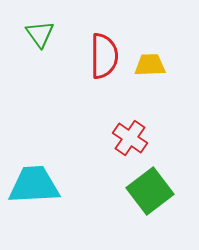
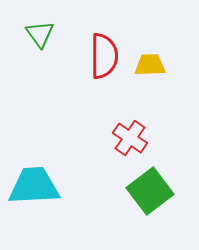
cyan trapezoid: moved 1 px down
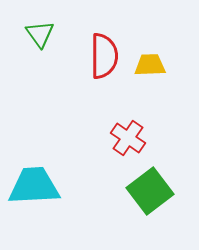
red cross: moved 2 px left
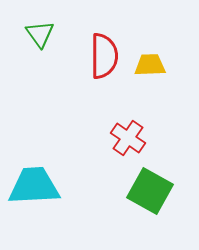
green square: rotated 24 degrees counterclockwise
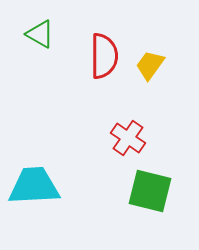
green triangle: rotated 24 degrees counterclockwise
yellow trapezoid: rotated 52 degrees counterclockwise
green square: rotated 15 degrees counterclockwise
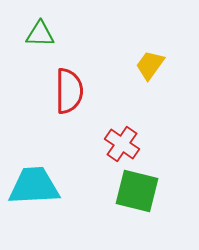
green triangle: rotated 28 degrees counterclockwise
red semicircle: moved 35 px left, 35 px down
red cross: moved 6 px left, 6 px down
green square: moved 13 px left
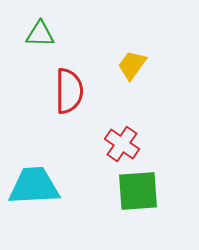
yellow trapezoid: moved 18 px left
green square: moved 1 px right; rotated 18 degrees counterclockwise
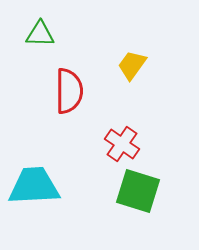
green square: rotated 21 degrees clockwise
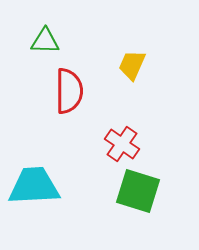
green triangle: moved 5 px right, 7 px down
yellow trapezoid: rotated 12 degrees counterclockwise
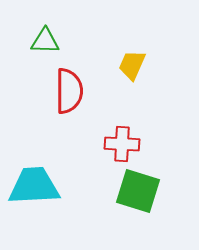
red cross: rotated 32 degrees counterclockwise
